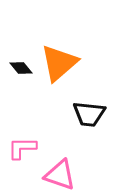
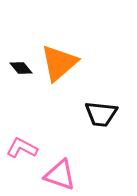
black trapezoid: moved 12 px right
pink L-shape: rotated 28 degrees clockwise
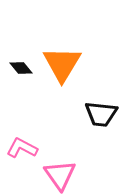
orange triangle: moved 3 px right, 1 px down; rotated 18 degrees counterclockwise
pink triangle: rotated 36 degrees clockwise
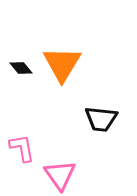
black trapezoid: moved 5 px down
pink L-shape: rotated 52 degrees clockwise
